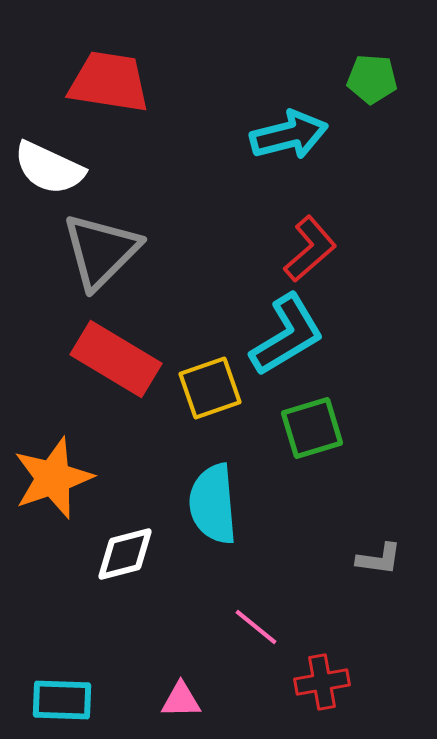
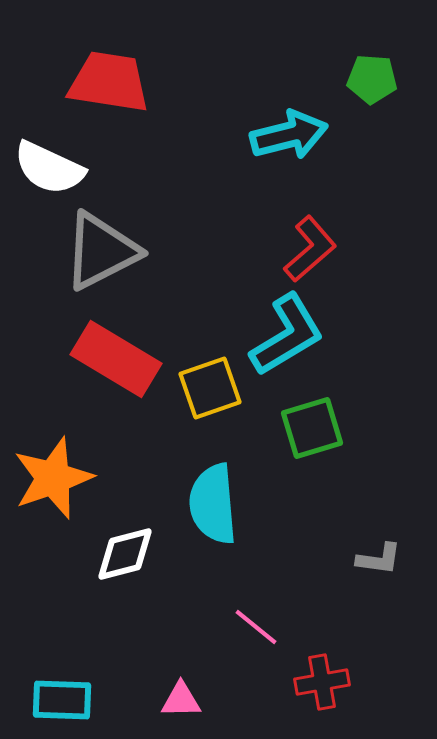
gray triangle: rotated 18 degrees clockwise
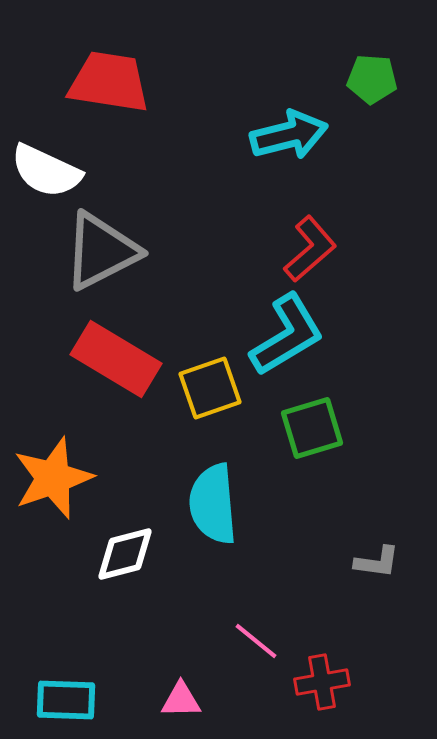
white semicircle: moved 3 px left, 3 px down
gray L-shape: moved 2 px left, 3 px down
pink line: moved 14 px down
cyan rectangle: moved 4 px right
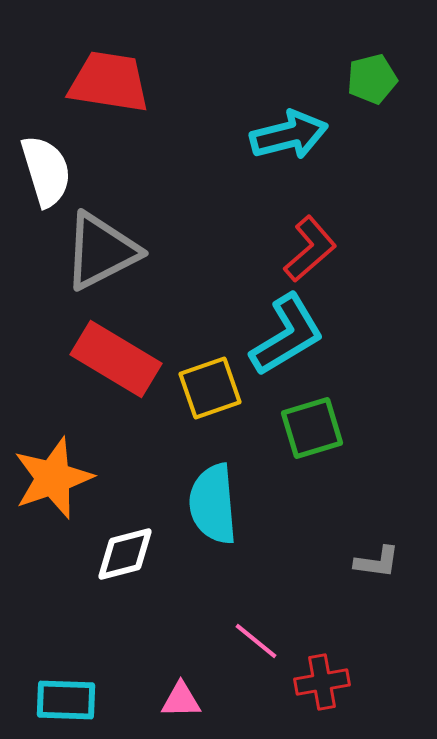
green pentagon: rotated 18 degrees counterclockwise
white semicircle: rotated 132 degrees counterclockwise
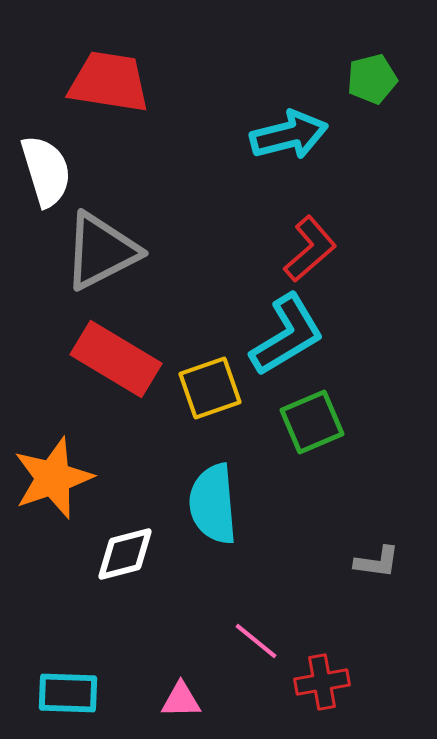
green square: moved 6 px up; rotated 6 degrees counterclockwise
cyan rectangle: moved 2 px right, 7 px up
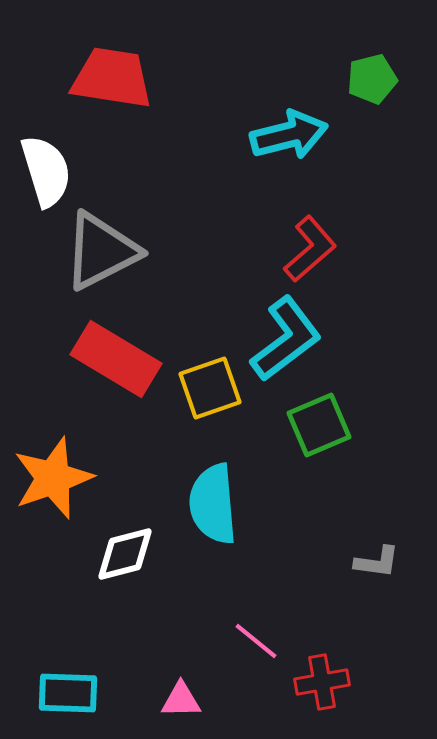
red trapezoid: moved 3 px right, 4 px up
cyan L-shape: moved 1 px left, 4 px down; rotated 6 degrees counterclockwise
green square: moved 7 px right, 3 px down
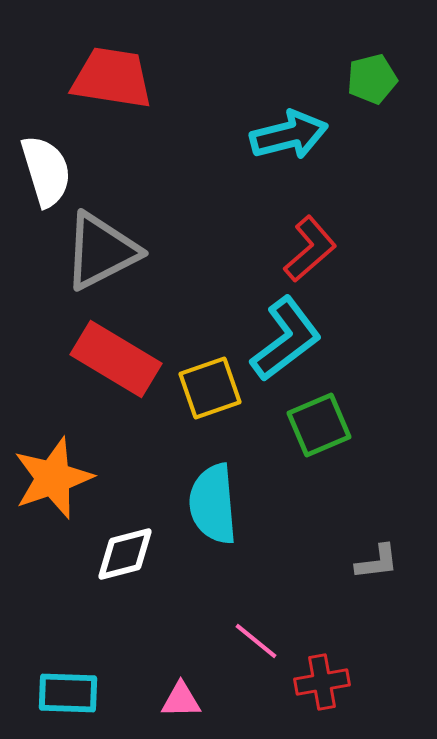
gray L-shape: rotated 15 degrees counterclockwise
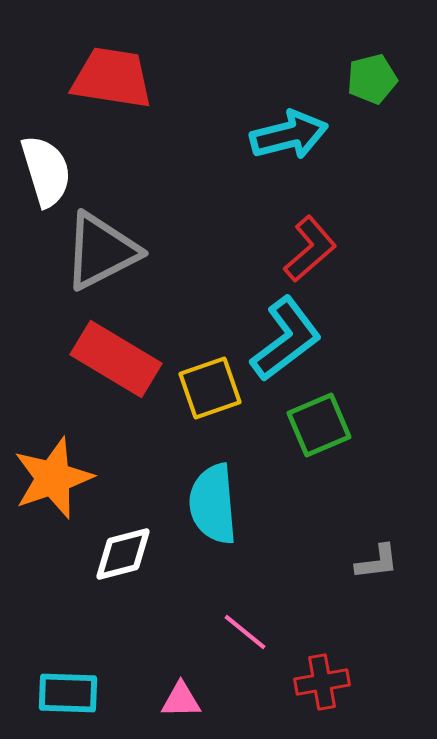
white diamond: moved 2 px left
pink line: moved 11 px left, 9 px up
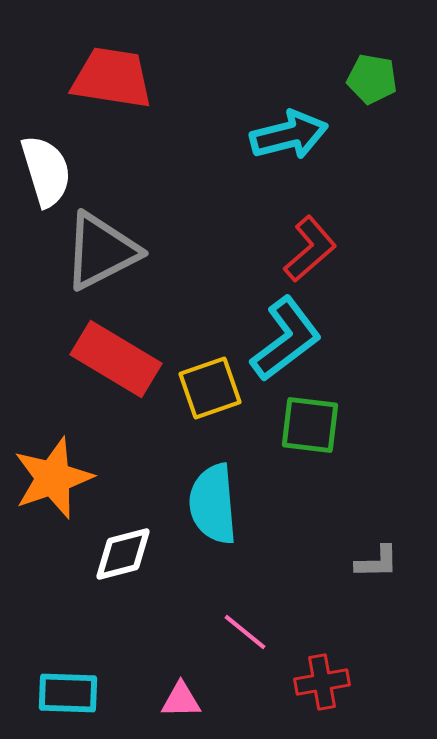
green pentagon: rotated 24 degrees clockwise
green square: moved 9 px left; rotated 30 degrees clockwise
gray L-shape: rotated 6 degrees clockwise
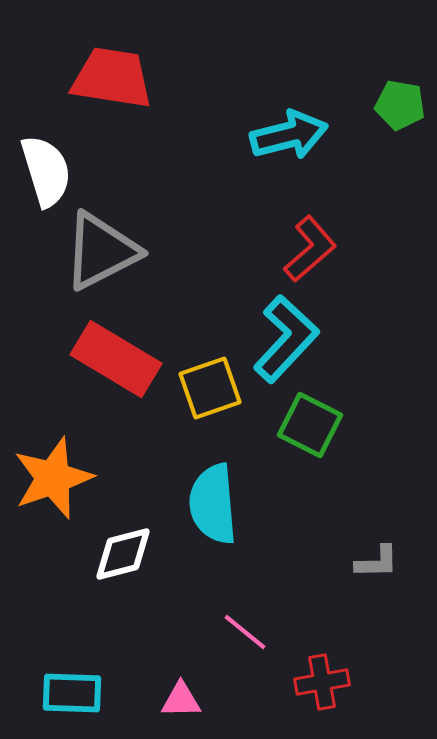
green pentagon: moved 28 px right, 26 px down
cyan L-shape: rotated 10 degrees counterclockwise
green square: rotated 20 degrees clockwise
cyan rectangle: moved 4 px right
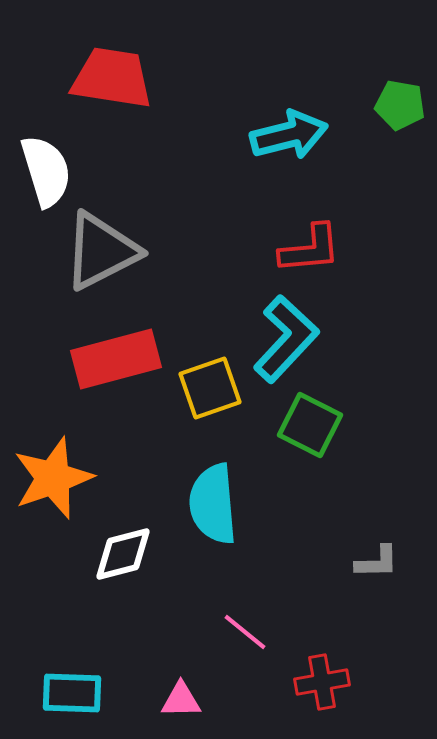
red L-shape: rotated 36 degrees clockwise
red rectangle: rotated 46 degrees counterclockwise
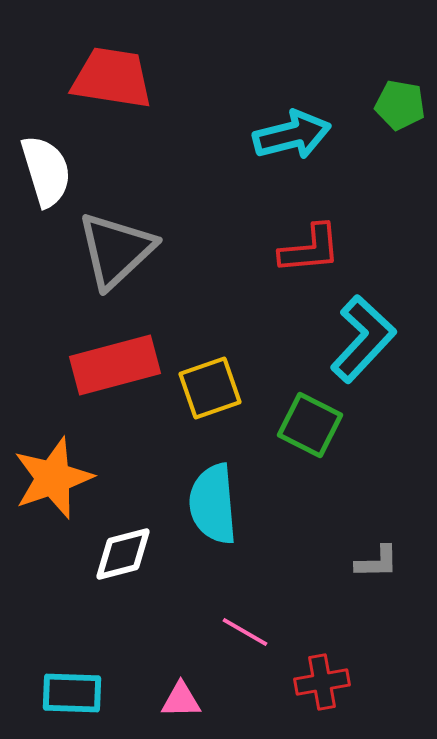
cyan arrow: moved 3 px right
gray triangle: moved 15 px right, 1 px up; rotated 16 degrees counterclockwise
cyan L-shape: moved 77 px right
red rectangle: moved 1 px left, 6 px down
pink line: rotated 9 degrees counterclockwise
